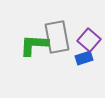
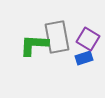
purple square: moved 1 px left, 1 px up; rotated 10 degrees counterclockwise
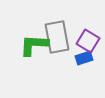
purple square: moved 2 px down
